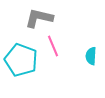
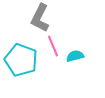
gray L-shape: moved 1 px right; rotated 76 degrees counterclockwise
cyan semicircle: moved 16 px left; rotated 72 degrees clockwise
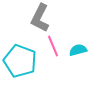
cyan semicircle: moved 3 px right, 6 px up
cyan pentagon: moved 1 px left, 1 px down
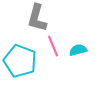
gray L-shape: moved 3 px left; rotated 12 degrees counterclockwise
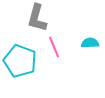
pink line: moved 1 px right, 1 px down
cyan semicircle: moved 12 px right, 7 px up; rotated 12 degrees clockwise
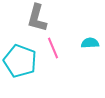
pink line: moved 1 px left, 1 px down
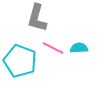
cyan semicircle: moved 11 px left, 5 px down
pink line: rotated 40 degrees counterclockwise
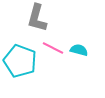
cyan semicircle: moved 2 px down; rotated 18 degrees clockwise
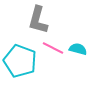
gray L-shape: moved 1 px right, 2 px down
cyan semicircle: moved 1 px left, 1 px up
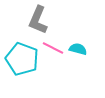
gray L-shape: rotated 8 degrees clockwise
cyan pentagon: moved 2 px right, 2 px up
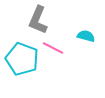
cyan semicircle: moved 8 px right, 13 px up
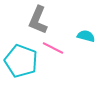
cyan pentagon: moved 1 px left, 2 px down
